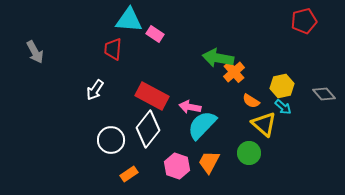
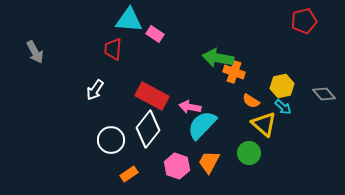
orange cross: rotated 30 degrees counterclockwise
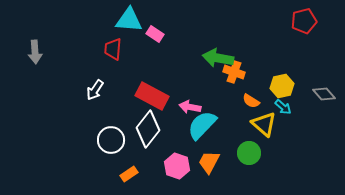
gray arrow: rotated 25 degrees clockwise
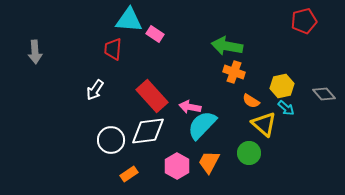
green arrow: moved 9 px right, 12 px up
red rectangle: rotated 20 degrees clockwise
cyan arrow: moved 3 px right, 1 px down
white diamond: moved 2 px down; rotated 45 degrees clockwise
pink hexagon: rotated 10 degrees clockwise
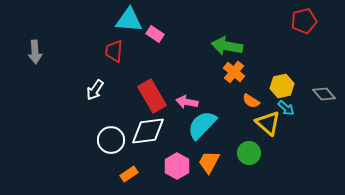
red trapezoid: moved 1 px right, 2 px down
orange cross: rotated 20 degrees clockwise
red rectangle: rotated 12 degrees clockwise
pink arrow: moved 3 px left, 5 px up
yellow triangle: moved 4 px right, 1 px up
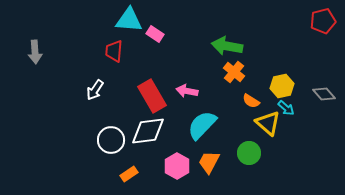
red pentagon: moved 19 px right
pink arrow: moved 11 px up
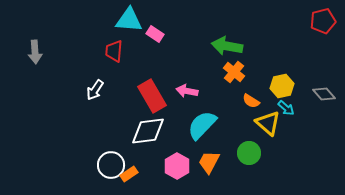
white circle: moved 25 px down
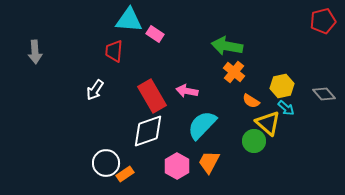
white diamond: rotated 12 degrees counterclockwise
green circle: moved 5 px right, 12 px up
white circle: moved 5 px left, 2 px up
orange rectangle: moved 4 px left
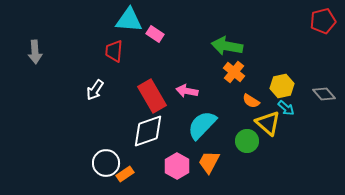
green circle: moved 7 px left
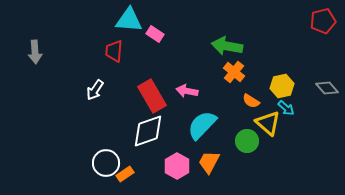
gray diamond: moved 3 px right, 6 px up
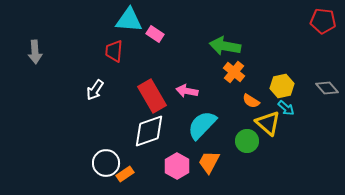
red pentagon: rotated 20 degrees clockwise
green arrow: moved 2 px left
white diamond: moved 1 px right
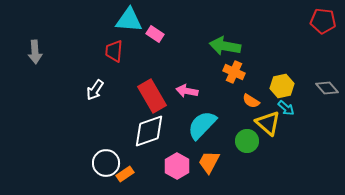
orange cross: rotated 15 degrees counterclockwise
